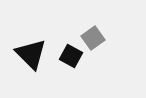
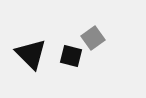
black square: rotated 15 degrees counterclockwise
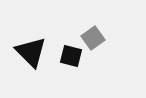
black triangle: moved 2 px up
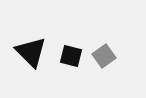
gray square: moved 11 px right, 18 px down
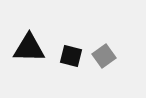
black triangle: moved 2 px left, 4 px up; rotated 44 degrees counterclockwise
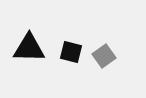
black square: moved 4 px up
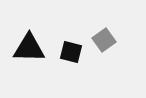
gray square: moved 16 px up
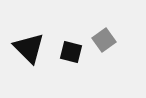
black triangle: rotated 44 degrees clockwise
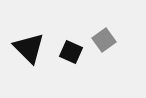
black square: rotated 10 degrees clockwise
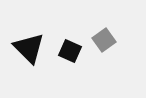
black square: moved 1 px left, 1 px up
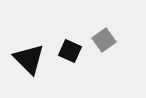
black triangle: moved 11 px down
